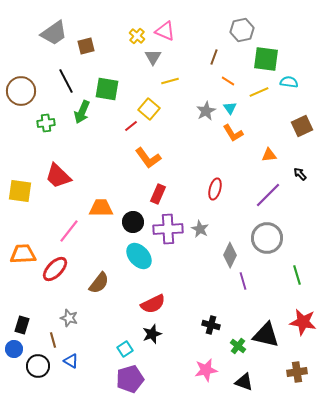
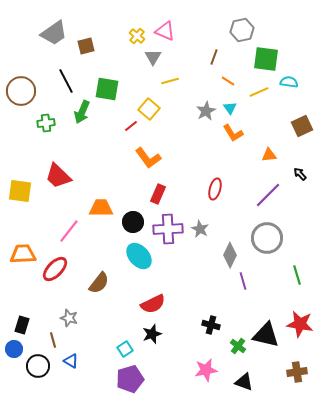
red star at (303, 322): moved 3 px left, 2 px down
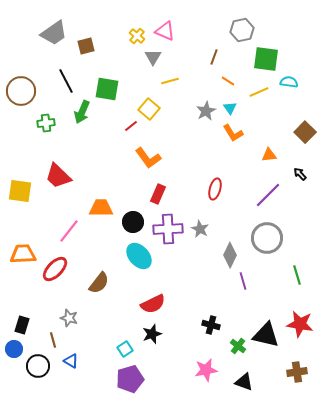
brown square at (302, 126): moved 3 px right, 6 px down; rotated 20 degrees counterclockwise
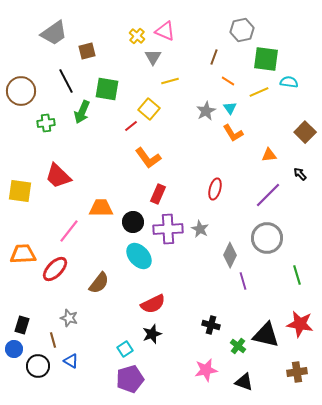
brown square at (86, 46): moved 1 px right, 5 px down
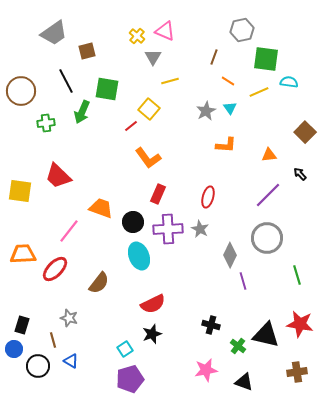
orange L-shape at (233, 133): moved 7 px left, 12 px down; rotated 55 degrees counterclockwise
red ellipse at (215, 189): moved 7 px left, 8 px down
orange trapezoid at (101, 208): rotated 20 degrees clockwise
cyan ellipse at (139, 256): rotated 20 degrees clockwise
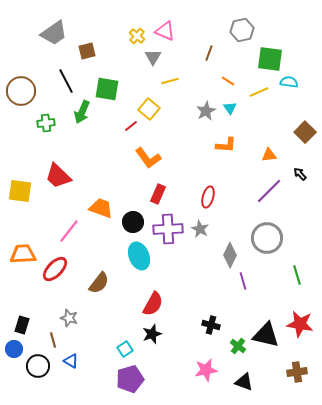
brown line at (214, 57): moved 5 px left, 4 px up
green square at (266, 59): moved 4 px right
purple line at (268, 195): moved 1 px right, 4 px up
red semicircle at (153, 304): rotated 35 degrees counterclockwise
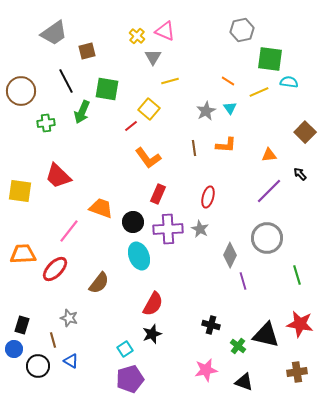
brown line at (209, 53): moved 15 px left, 95 px down; rotated 28 degrees counterclockwise
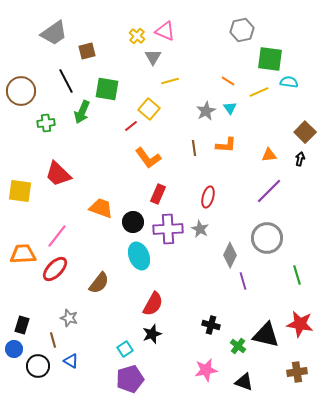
black arrow at (300, 174): moved 15 px up; rotated 56 degrees clockwise
red trapezoid at (58, 176): moved 2 px up
pink line at (69, 231): moved 12 px left, 5 px down
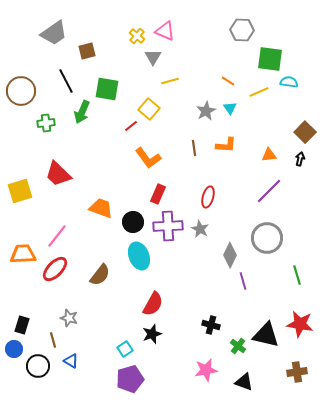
gray hexagon at (242, 30): rotated 15 degrees clockwise
yellow square at (20, 191): rotated 25 degrees counterclockwise
purple cross at (168, 229): moved 3 px up
brown semicircle at (99, 283): moved 1 px right, 8 px up
